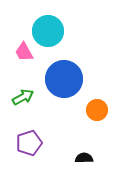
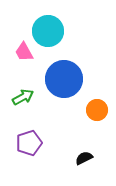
black semicircle: rotated 24 degrees counterclockwise
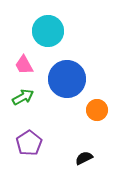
pink trapezoid: moved 13 px down
blue circle: moved 3 px right
purple pentagon: rotated 15 degrees counterclockwise
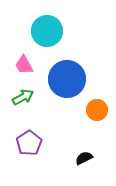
cyan circle: moved 1 px left
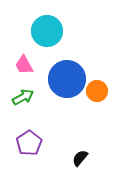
orange circle: moved 19 px up
black semicircle: moved 4 px left; rotated 24 degrees counterclockwise
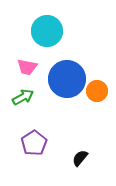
pink trapezoid: moved 3 px right, 2 px down; rotated 50 degrees counterclockwise
purple pentagon: moved 5 px right
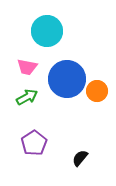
green arrow: moved 4 px right
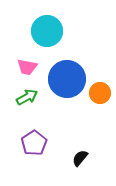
orange circle: moved 3 px right, 2 px down
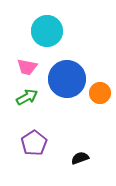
black semicircle: rotated 30 degrees clockwise
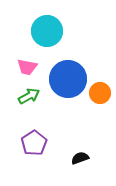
blue circle: moved 1 px right
green arrow: moved 2 px right, 1 px up
